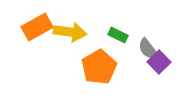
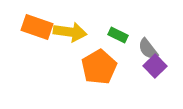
orange rectangle: rotated 48 degrees clockwise
purple square: moved 4 px left, 4 px down
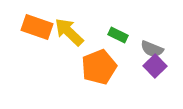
yellow arrow: moved 1 px left; rotated 144 degrees counterclockwise
gray semicircle: moved 4 px right; rotated 30 degrees counterclockwise
orange pentagon: rotated 8 degrees clockwise
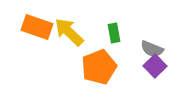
green rectangle: moved 4 px left, 2 px up; rotated 54 degrees clockwise
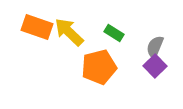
green rectangle: rotated 48 degrees counterclockwise
gray semicircle: moved 3 px right, 2 px up; rotated 90 degrees clockwise
orange pentagon: rotated 8 degrees clockwise
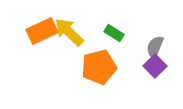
orange rectangle: moved 5 px right, 4 px down; rotated 44 degrees counterclockwise
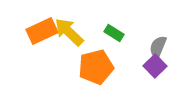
gray semicircle: moved 3 px right
orange pentagon: moved 3 px left
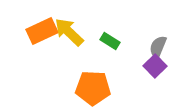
green rectangle: moved 4 px left, 8 px down
orange pentagon: moved 3 px left, 21 px down; rotated 16 degrees clockwise
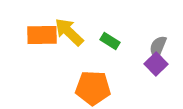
orange rectangle: moved 4 px down; rotated 24 degrees clockwise
purple square: moved 1 px right, 2 px up
